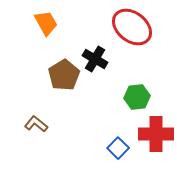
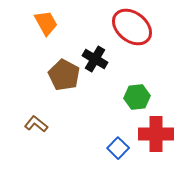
brown pentagon: rotated 12 degrees counterclockwise
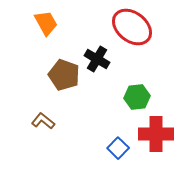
black cross: moved 2 px right
brown pentagon: rotated 8 degrees counterclockwise
brown L-shape: moved 7 px right, 3 px up
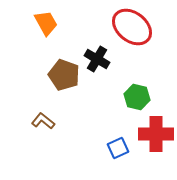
green hexagon: rotated 20 degrees clockwise
blue square: rotated 20 degrees clockwise
